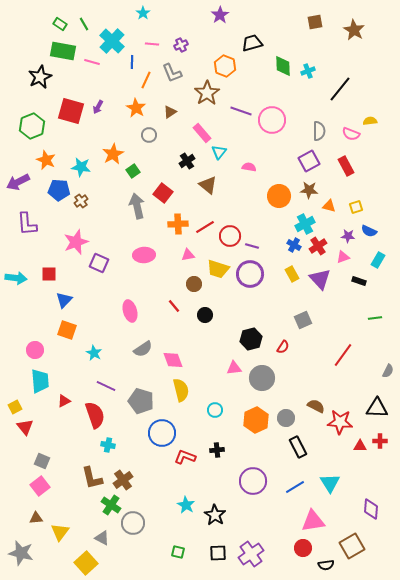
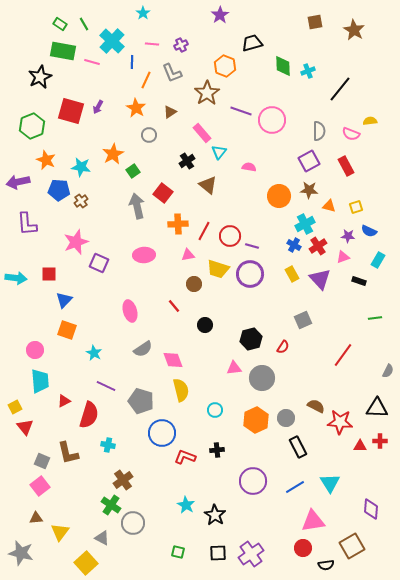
purple arrow at (18, 182): rotated 15 degrees clockwise
red line at (205, 227): moved 1 px left, 4 px down; rotated 30 degrees counterclockwise
black circle at (205, 315): moved 10 px down
red semicircle at (95, 415): moved 6 px left; rotated 36 degrees clockwise
brown L-shape at (92, 478): moved 24 px left, 25 px up
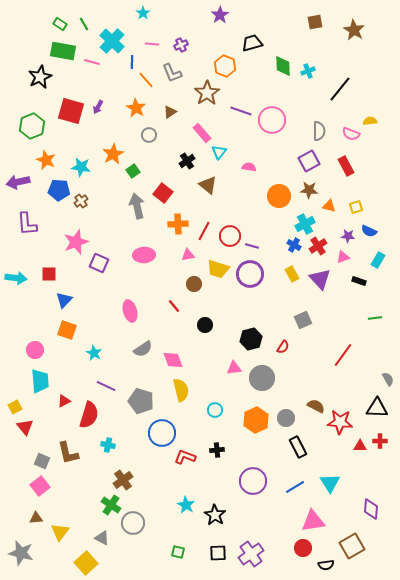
orange line at (146, 80): rotated 66 degrees counterclockwise
gray semicircle at (388, 371): moved 8 px down; rotated 56 degrees counterclockwise
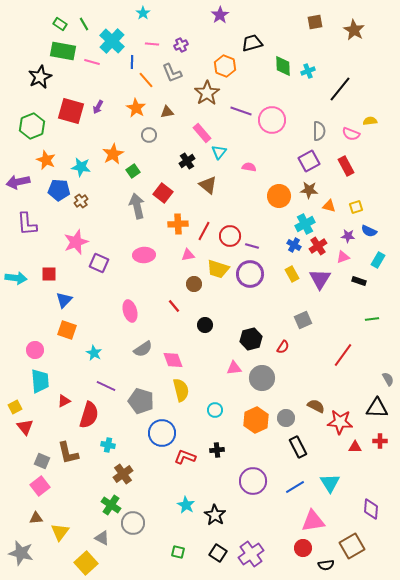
brown triangle at (170, 112): moved 3 px left; rotated 24 degrees clockwise
purple triangle at (320, 279): rotated 15 degrees clockwise
green line at (375, 318): moved 3 px left, 1 px down
red triangle at (360, 446): moved 5 px left, 1 px down
brown cross at (123, 480): moved 6 px up
black square at (218, 553): rotated 36 degrees clockwise
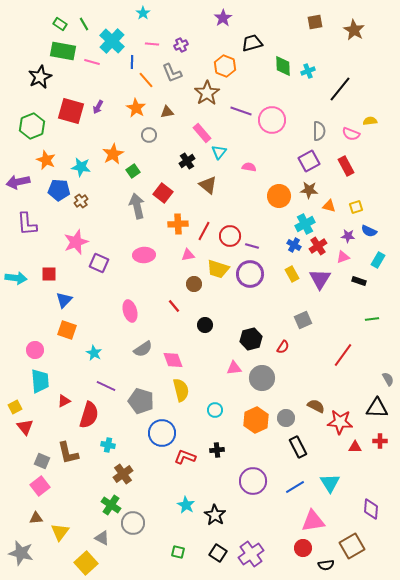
purple star at (220, 15): moved 3 px right, 3 px down
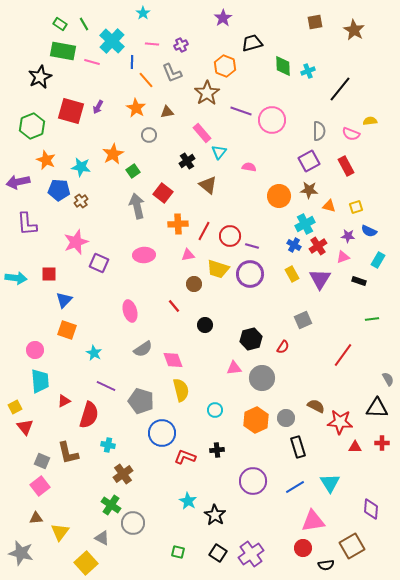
red cross at (380, 441): moved 2 px right, 2 px down
black rectangle at (298, 447): rotated 10 degrees clockwise
cyan star at (186, 505): moved 2 px right, 4 px up
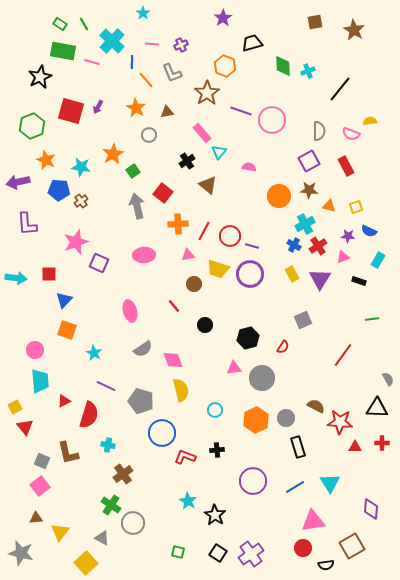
black hexagon at (251, 339): moved 3 px left, 1 px up
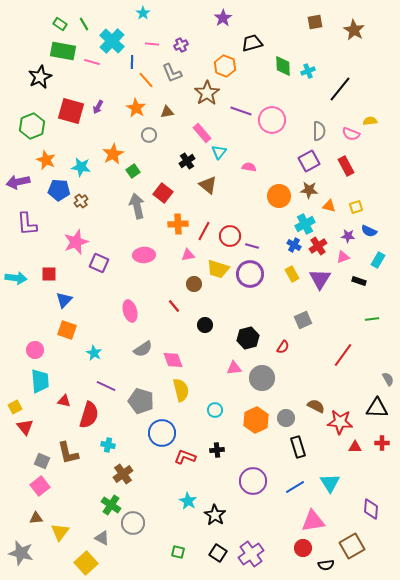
red triangle at (64, 401): rotated 40 degrees clockwise
